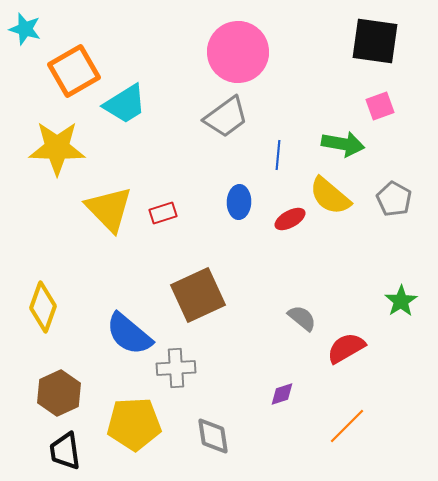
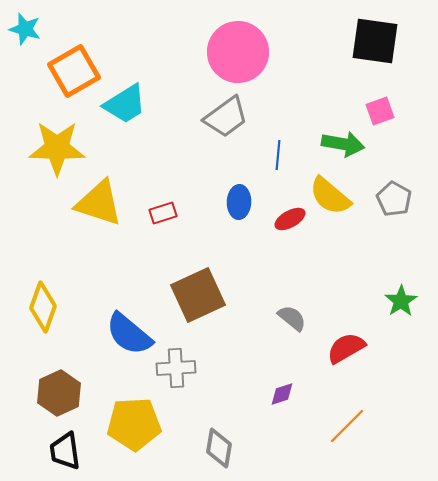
pink square: moved 5 px down
yellow triangle: moved 10 px left, 6 px up; rotated 28 degrees counterclockwise
gray semicircle: moved 10 px left
gray diamond: moved 6 px right, 12 px down; rotated 18 degrees clockwise
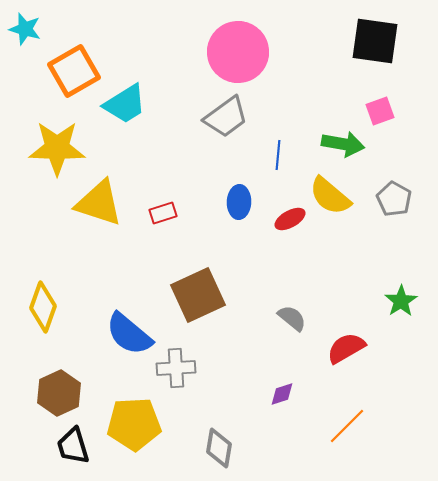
black trapezoid: moved 8 px right, 5 px up; rotated 9 degrees counterclockwise
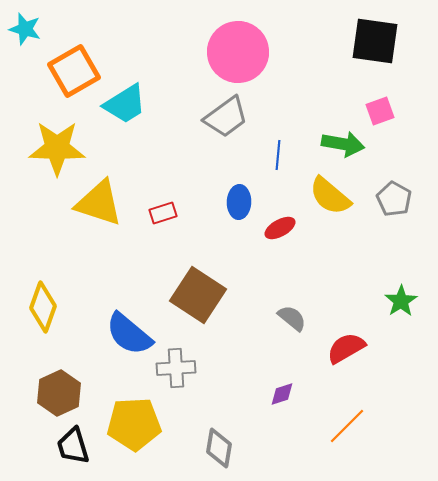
red ellipse: moved 10 px left, 9 px down
brown square: rotated 32 degrees counterclockwise
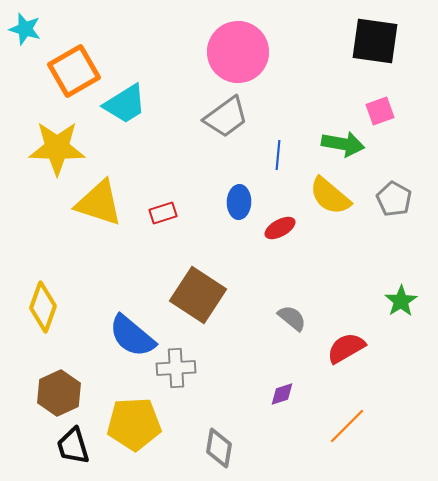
blue semicircle: moved 3 px right, 2 px down
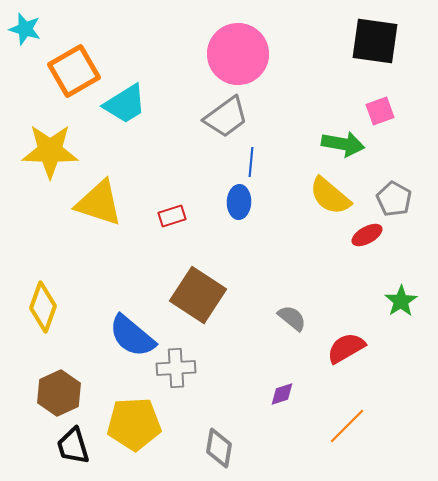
pink circle: moved 2 px down
yellow star: moved 7 px left, 3 px down
blue line: moved 27 px left, 7 px down
red rectangle: moved 9 px right, 3 px down
red ellipse: moved 87 px right, 7 px down
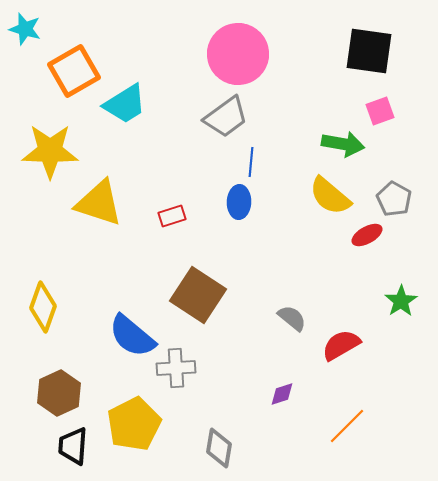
black square: moved 6 px left, 10 px down
red semicircle: moved 5 px left, 3 px up
yellow pentagon: rotated 24 degrees counterclockwise
black trapezoid: rotated 21 degrees clockwise
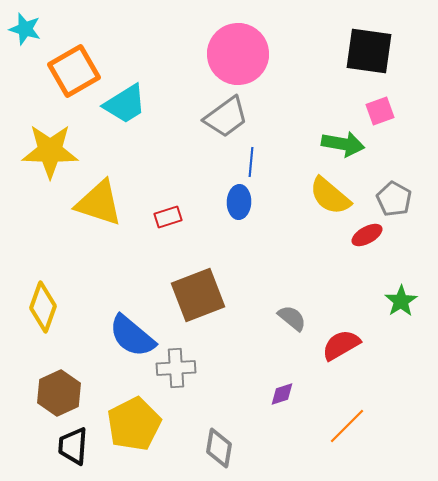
red rectangle: moved 4 px left, 1 px down
brown square: rotated 36 degrees clockwise
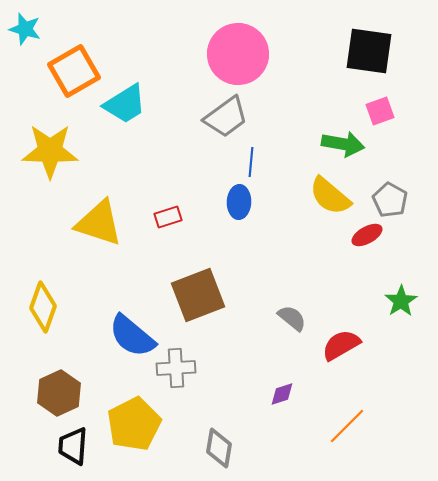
gray pentagon: moved 4 px left, 1 px down
yellow triangle: moved 20 px down
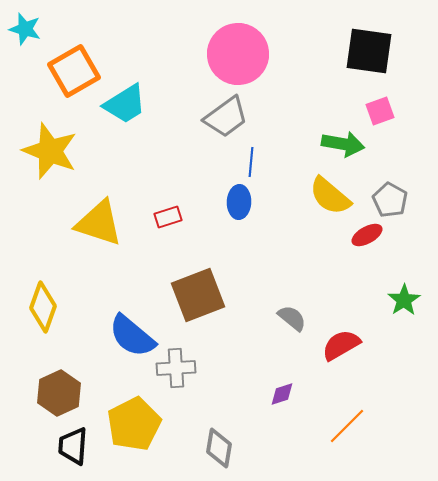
yellow star: rotated 20 degrees clockwise
green star: moved 3 px right, 1 px up
